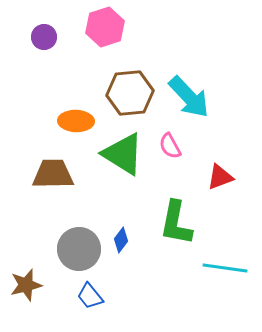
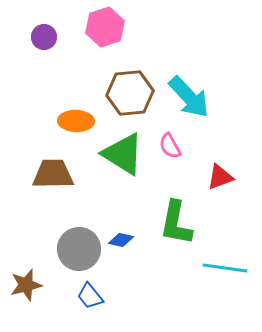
blue diamond: rotated 65 degrees clockwise
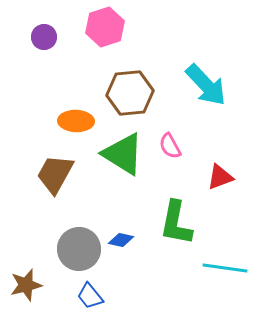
cyan arrow: moved 17 px right, 12 px up
brown trapezoid: moved 2 px right; rotated 60 degrees counterclockwise
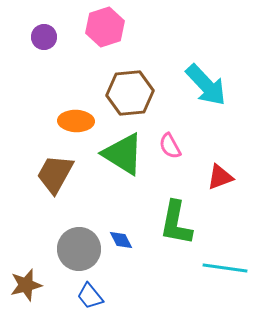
blue diamond: rotated 50 degrees clockwise
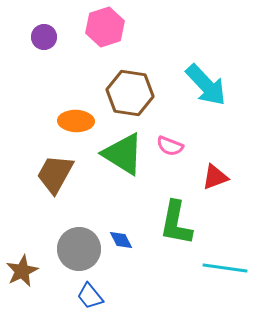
brown hexagon: rotated 15 degrees clockwise
pink semicircle: rotated 40 degrees counterclockwise
red triangle: moved 5 px left
brown star: moved 4 px left, 14 px up; rotated 12 degrees counterclockwise
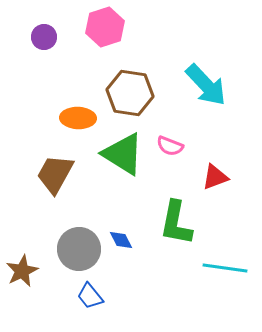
orange ellipse: moved 2 px right, 3 px up
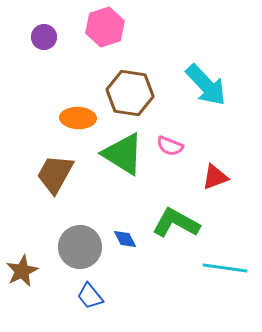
green L-shape: rotated 108 degrees clockwise
blue diamond: moved 4 px right, 1 px up
gray circle: moved 1 px right, 2 px up
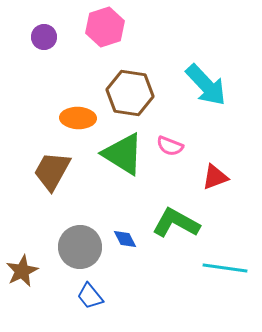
brown trapezoid: moved 3 px left, 3 px up
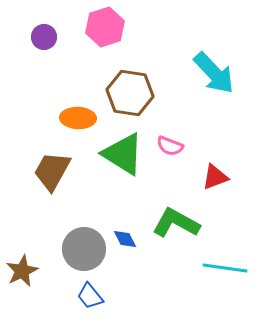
cyan arrow: moved 8 px right, 12 px up
gray circle: moved 4 px right, 2 px down
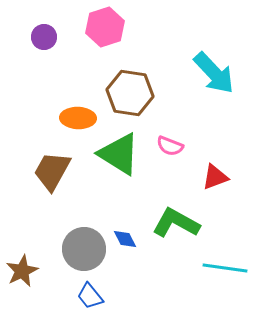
green triangle: moved 4 px left
